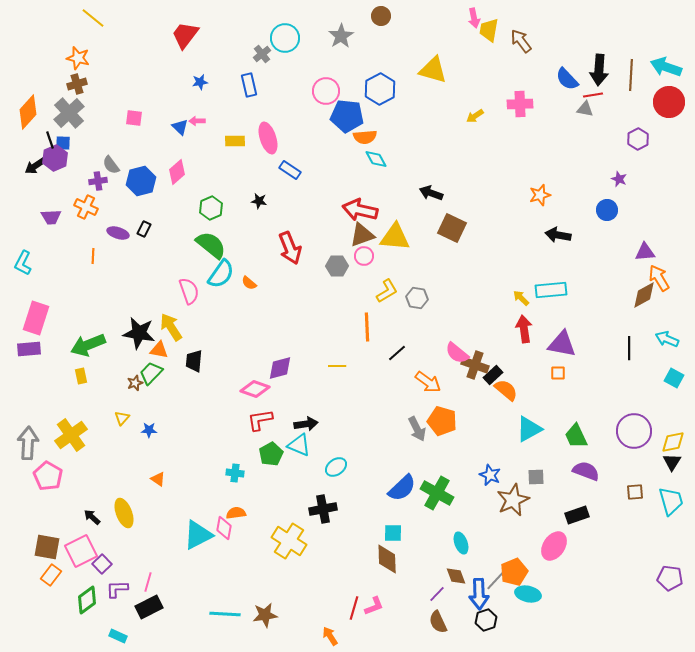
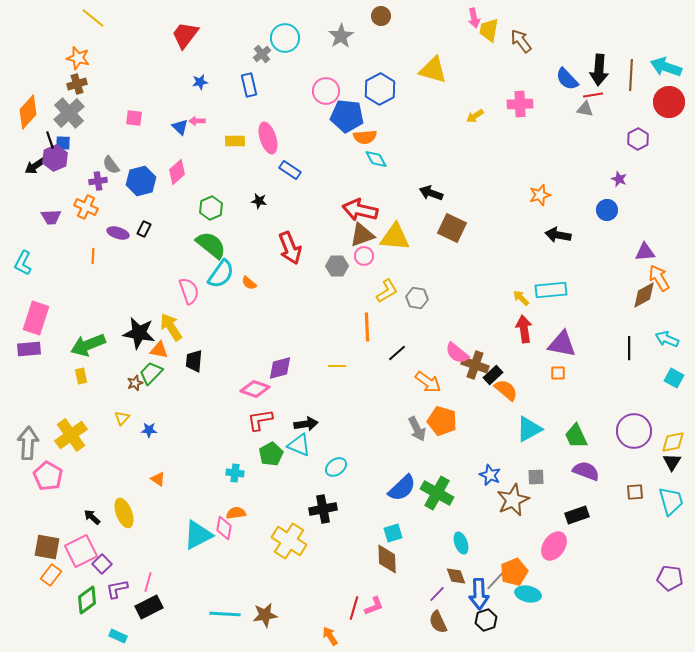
cyan square at (393, 533): rotated 18 degrees counterclockwise
purple L-shape at (117, 589): rotated 10 degrees counterclockwise
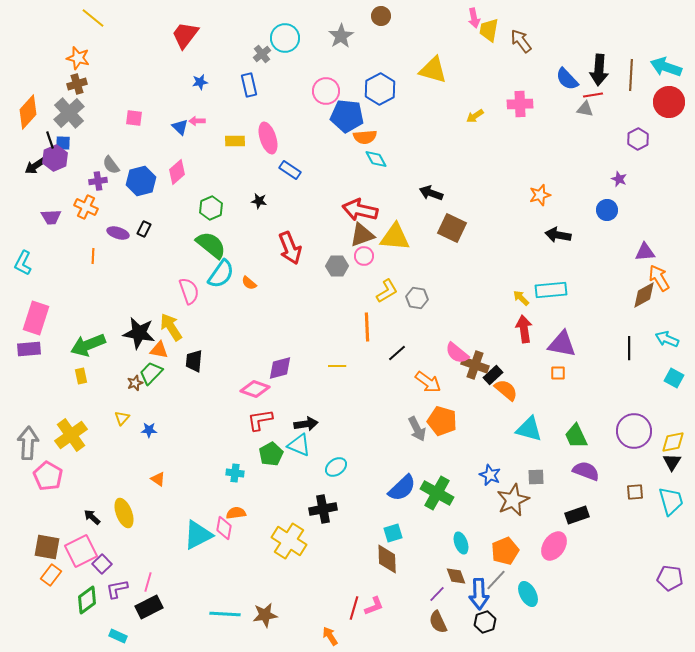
cyan triangle at (529, 429): rotated 44 degrees clockwise
orange pentagon at (514, 572): moved 9 px left, 21 px up
cyan ellipse at (528, 594): rotated 50 degrees clockwise
black hexagon at (486, 620): moved 1 px left, 2 px down
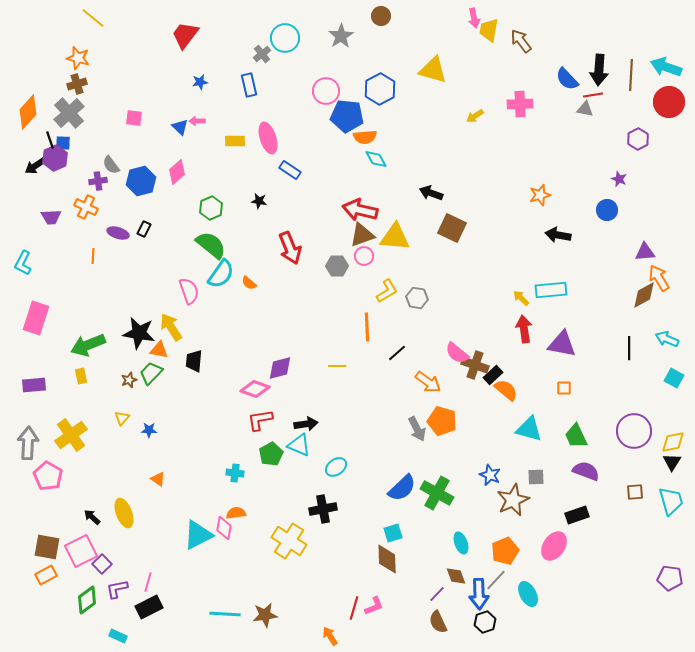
purple rectangle at (29, 349): moved 5 px right, 36 px down
orange square at (558, 373): moved 6 px right, 15 px down
brown star at (135, 383): moved 6 px left, 3 px up
orange rectangle at (51, 575): moved 5 px left; rotated 25 degrees clockwise
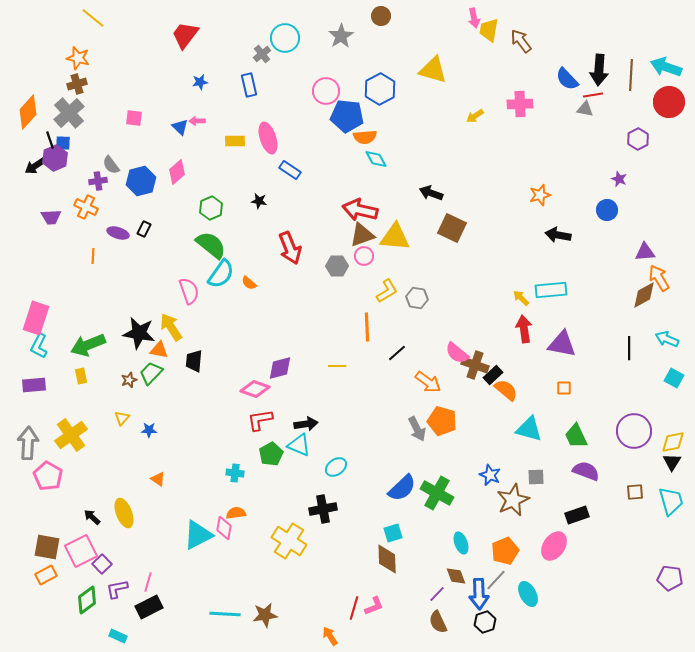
cyan L-shape at (23, 263): moved 16 px right, 83 px down
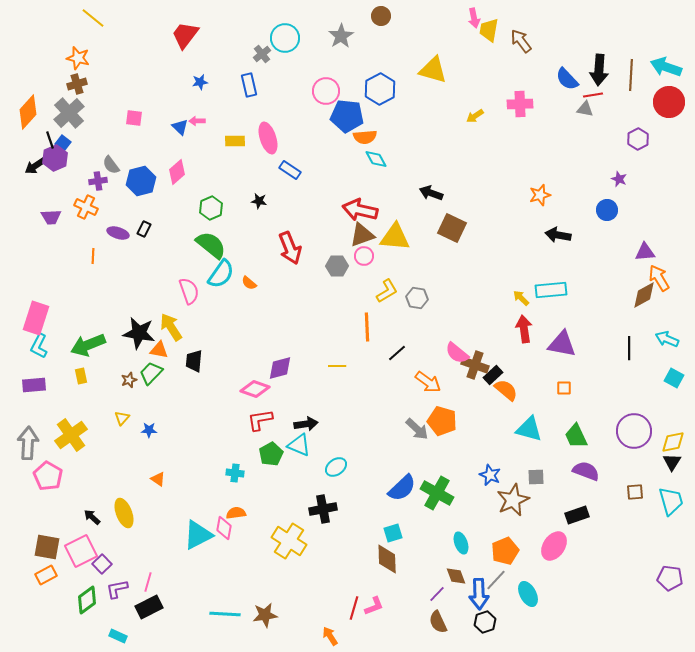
blue square at (63, 143): rotated 35 degrees clockwise
gray arrow at (417, 429): rotated 20 degrees counterclockwise
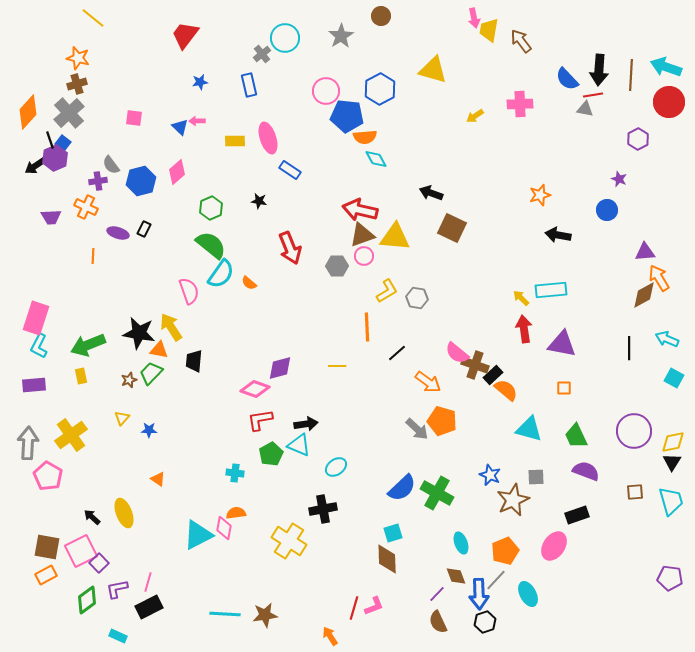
purple square at (102, 564): moved 3 px left, 1 px up
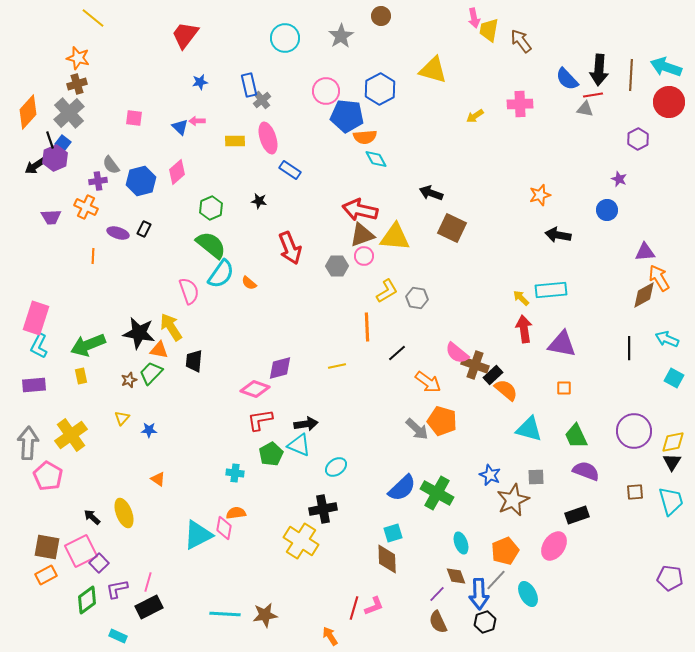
gray cross at (262, 54): moved 46 px down
yellow line at (337, 366): rotated 12 degrees counterclockwise
yellow cross at (289, 541): moved 12 px right
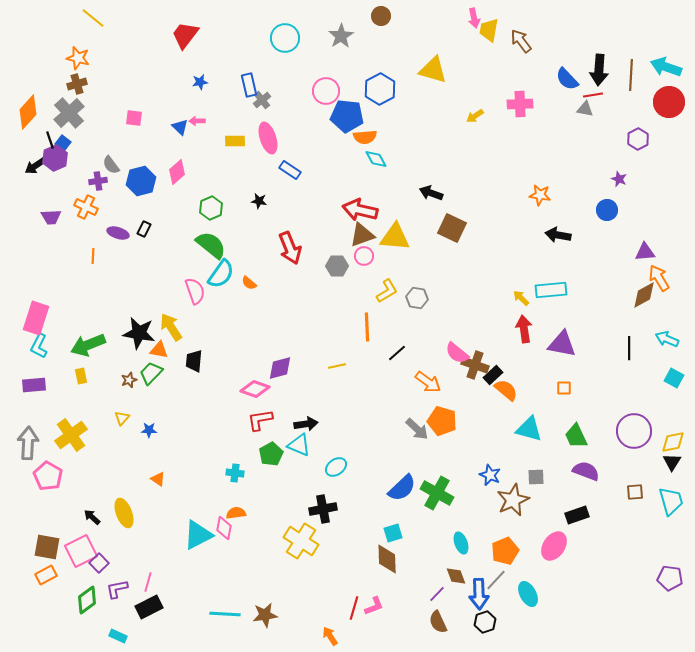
orange star at (540, 195): rotated 25 degrees clockwise
pink semicircle at (189, 291): moved 6 px right
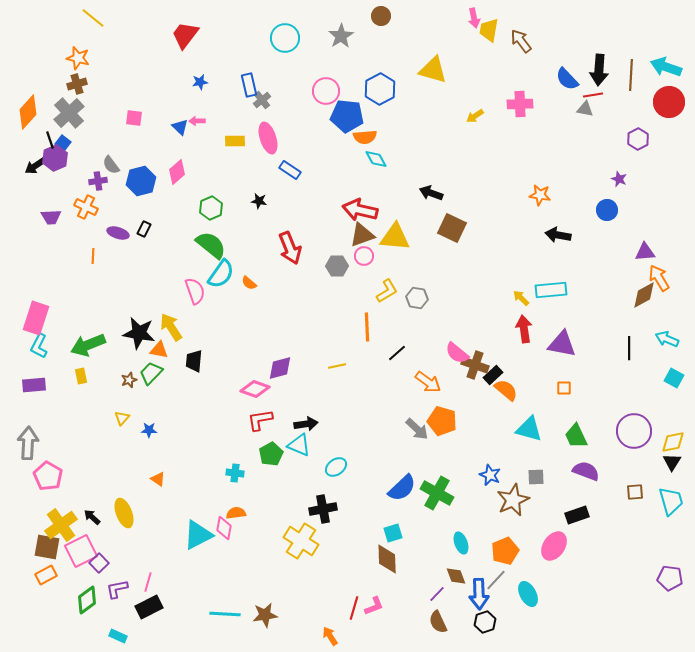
yellow cross at (71, 435): moved 10 px left, 90 px down
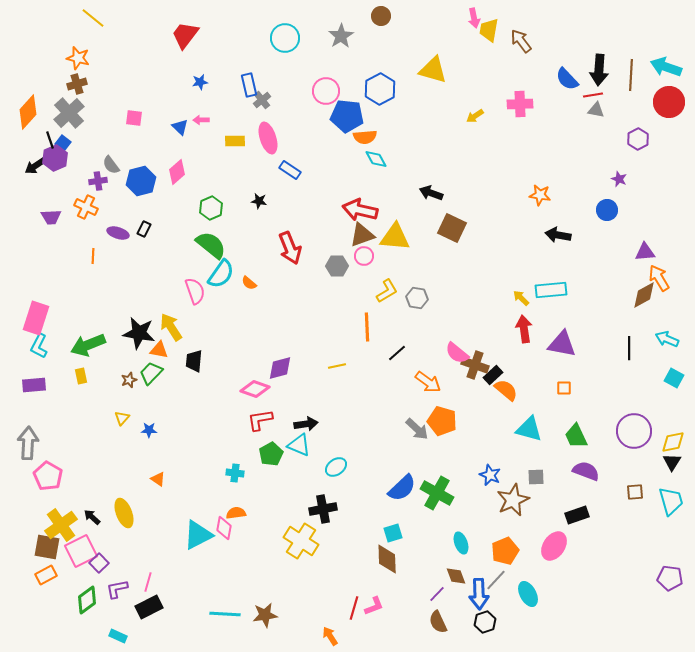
gray triangle at (585, 109): moved 11 px right, 1 px down
pink arrow at (197, 121): moved 4 px right, 1 px up
